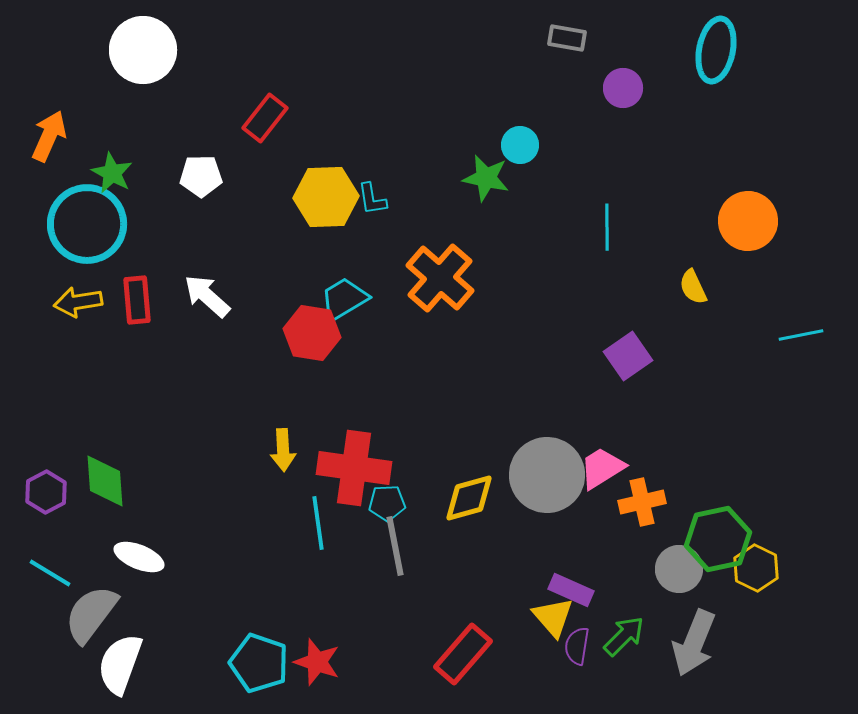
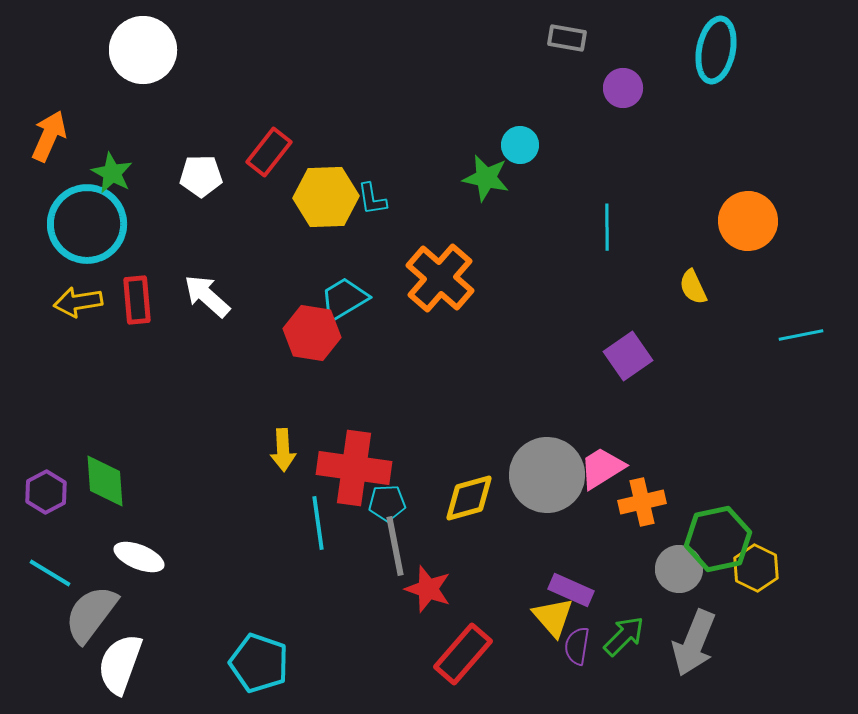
red rectangle at (265, 118): moved 4 px right, 34 px down
red star at (317, 662): moved 111 px right, 73 px up
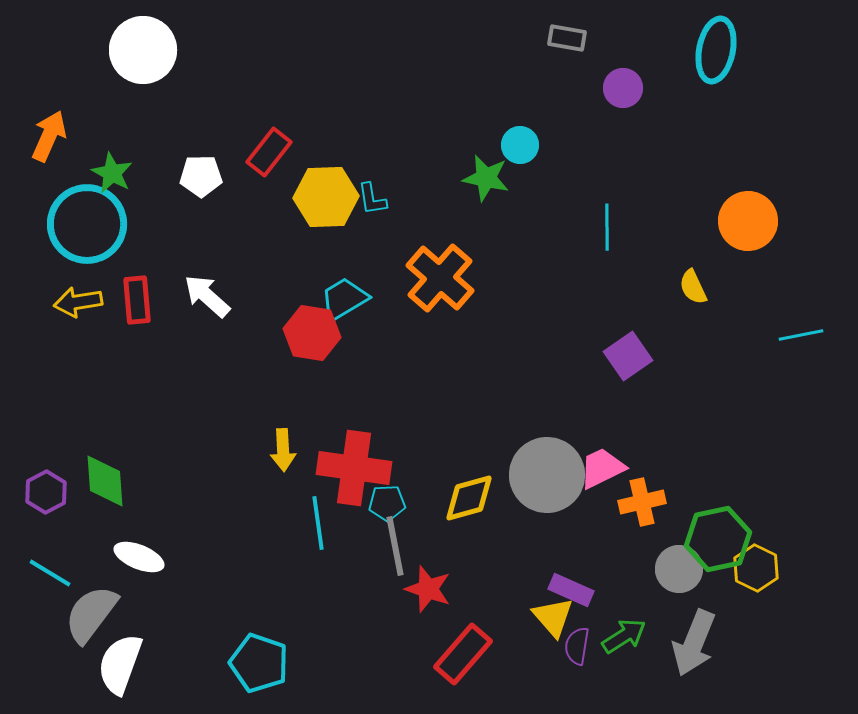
pink trapezoid at (602, 468): rotated 6 degrees clockwise
green arrow at (624, 636): rotated 12 degrees clockwise
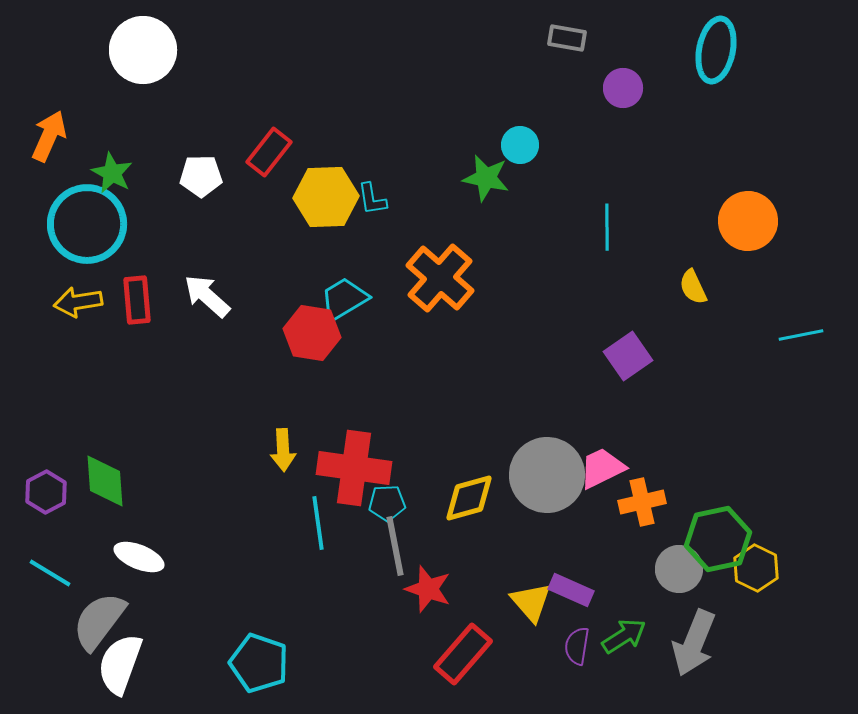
gray semicircle at (91, 614): moved 8 px right, 7 px down
yellow triangle at (553, 617): moved 22 px left, 15 px up
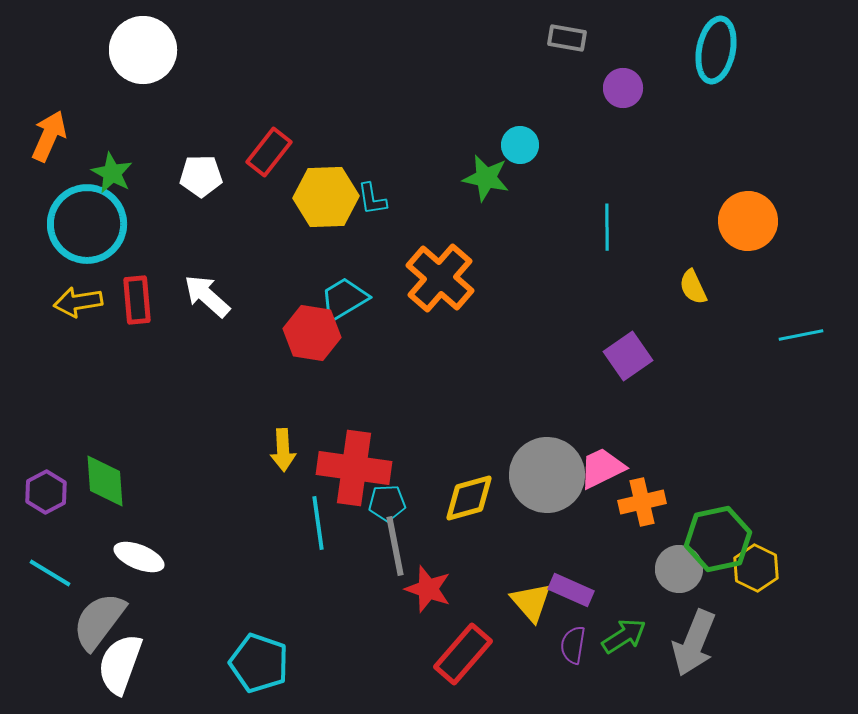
purple semicircle at (577, 646): moved 4 px left, 1 px up
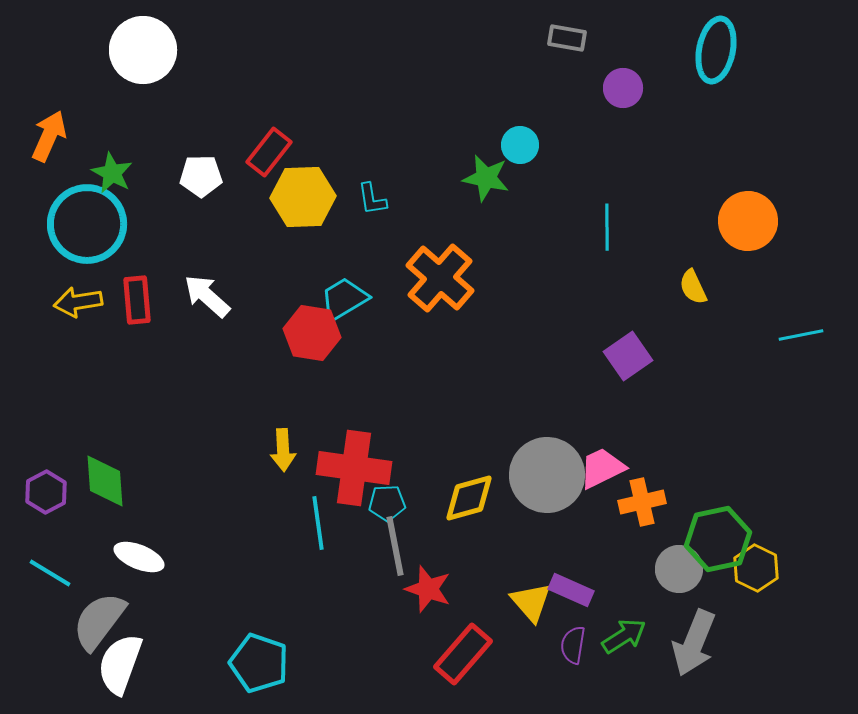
yellow hexagon at (326, 197): moved 23 px left
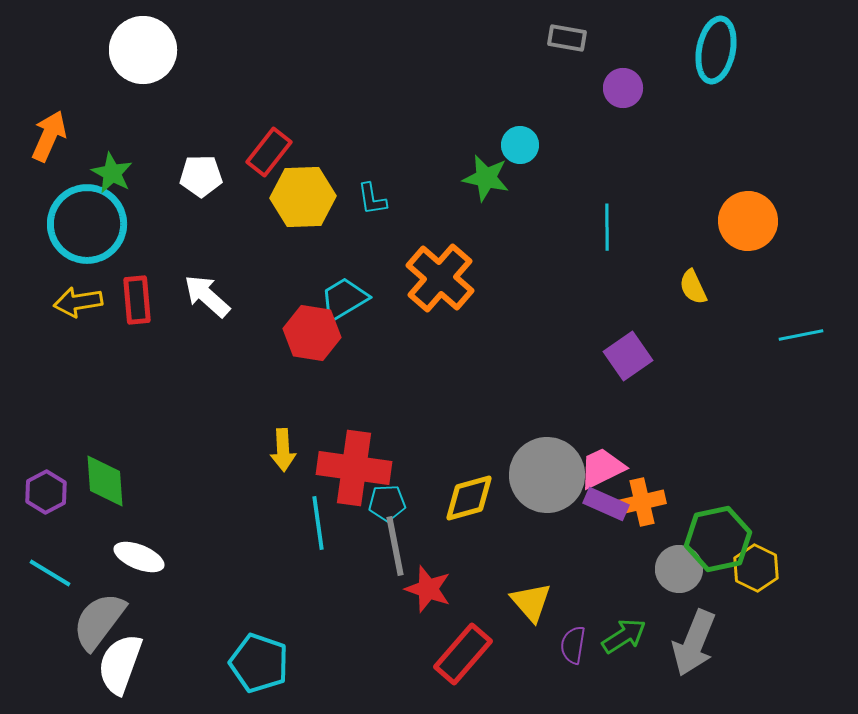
purple rectangle at (571, 590): moved 35 px right, 86 px up
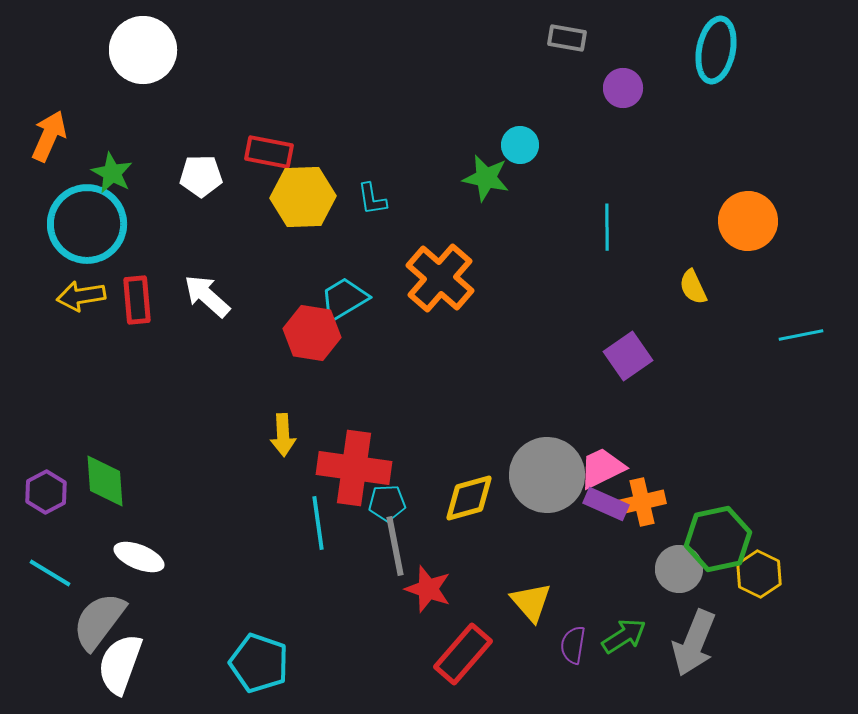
red rectangle at (269, 152): rotated 63 degrees clockwise
yellow arrow at (78, 302): moved 3 px right, 6 px up
yellow arrow at (283, 450): moved 15 px up
yellow hexagon at (756, 568): moved 3 px right, 6 px down
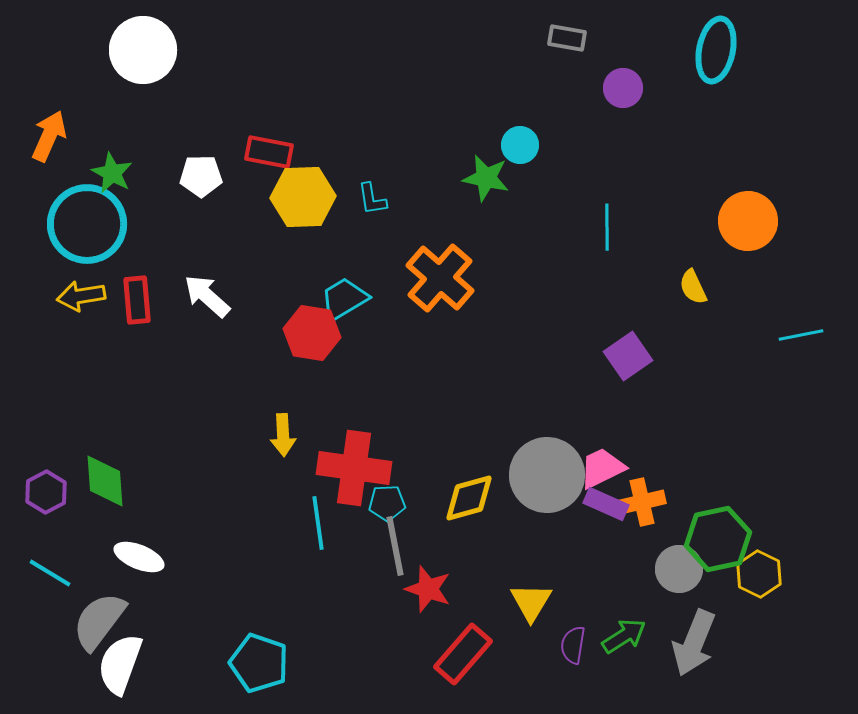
yellow triangle at (531, 602): rotated 12 degrees clockwise
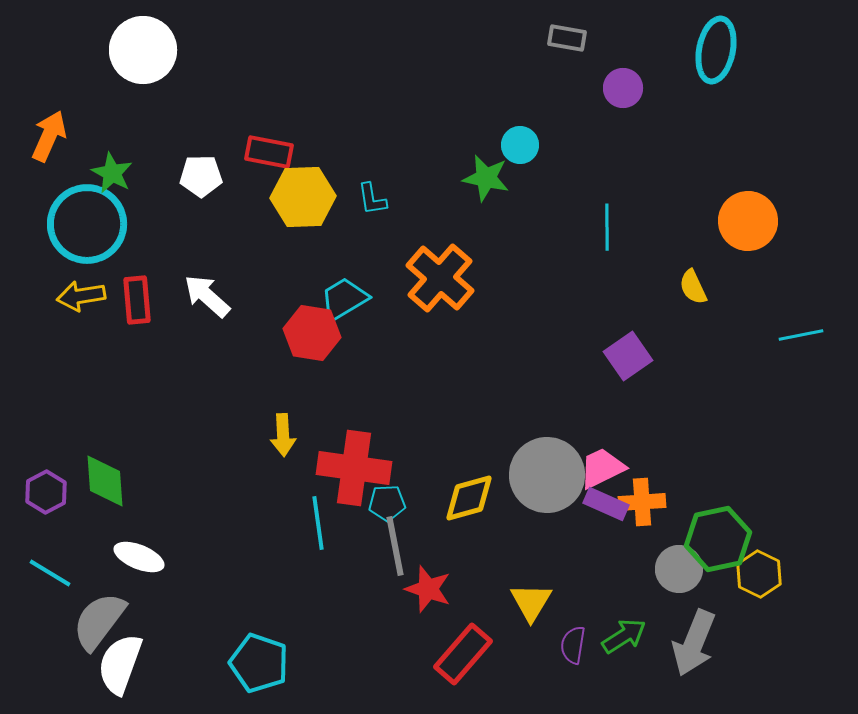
orange cross at (642, 502): rotated 9 degrees clockwise
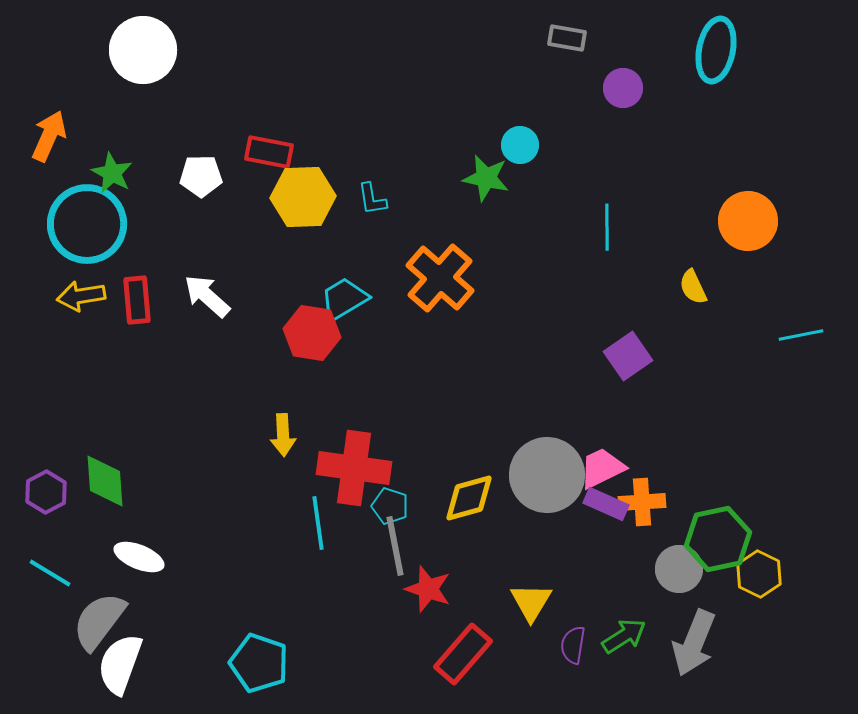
cyan pentagon at (387, 503): moved 3 px right, 3 px down; rotated 21 degrees clockwise
